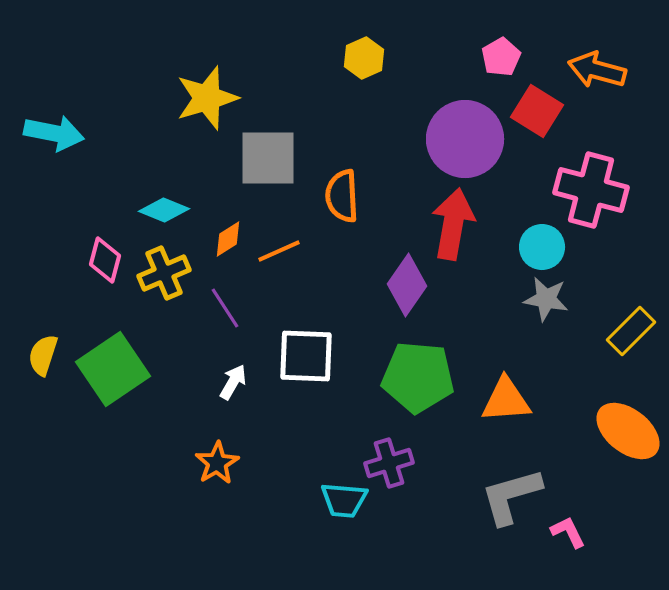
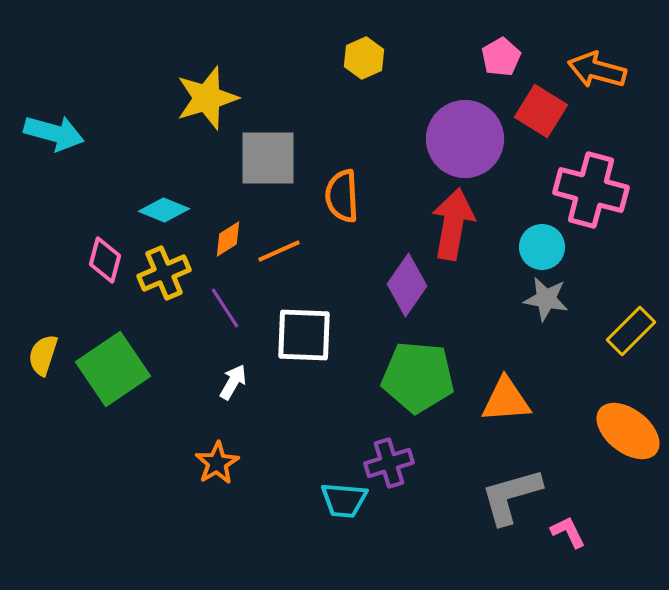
red square: moved 4 px right
cyan arrow: rotated 4 degrees clockwise
white square: moved 2 px left, 21 px up
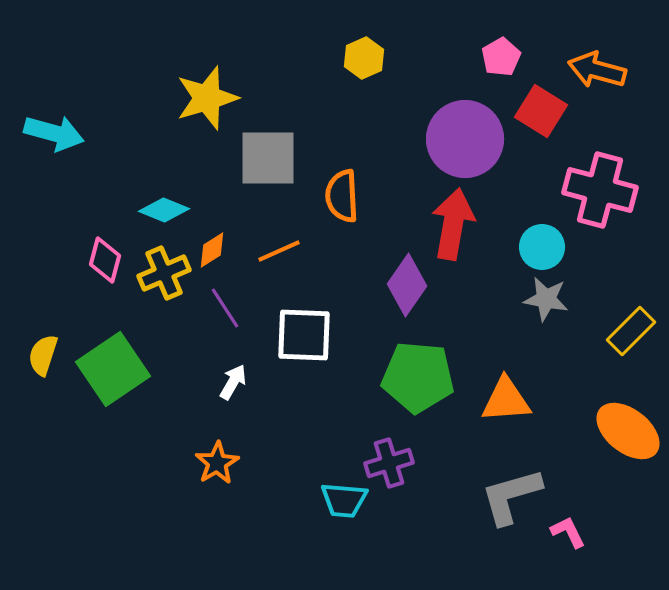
pink cross: moved 9 px right
orange diamond: moved 16 px left, 11 px down
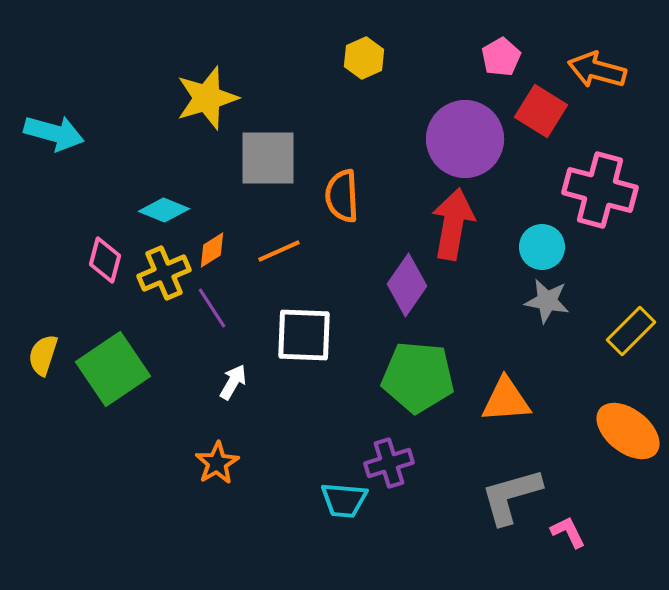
gray star: moved 1 px right, 2 px down
purple line: moved 13 px left
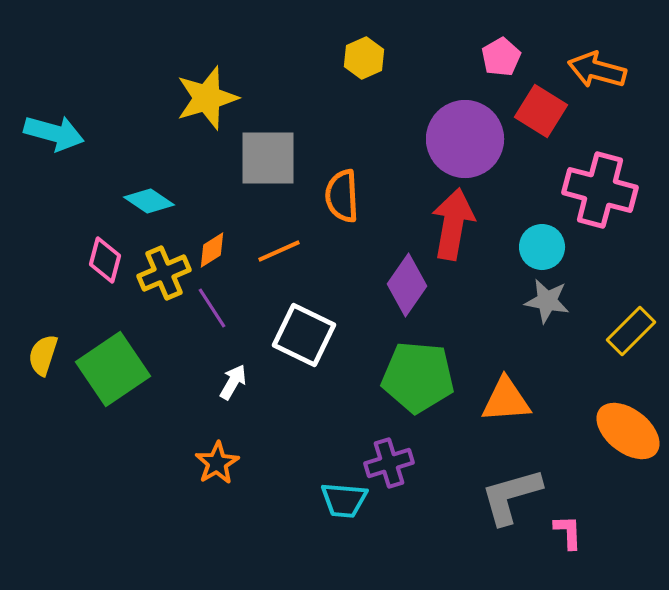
cyan diamond: moved 15 px left, 9 px up; rotated 12 degrees clockwise
white square: rotated 24 degrees clockwise
pink L-shape: rotated 24 degrees clockwise
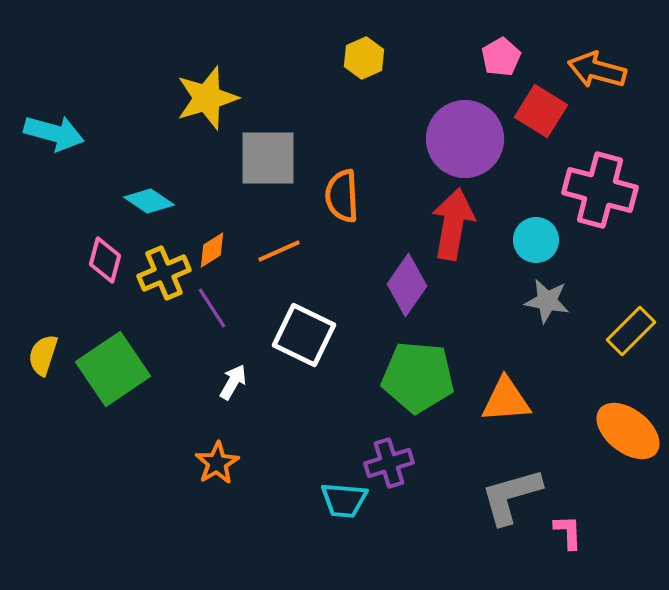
cyan circle: moved 6 px left, 7 px up
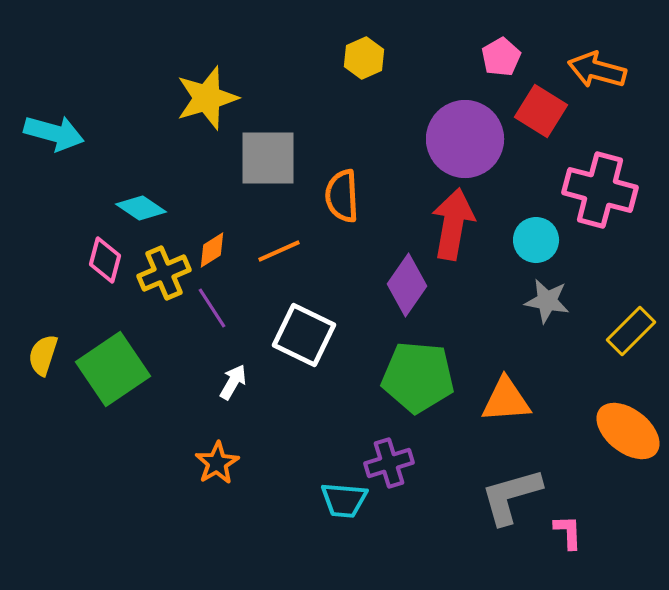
cyan diamond: moved 8 px left, 7 px down
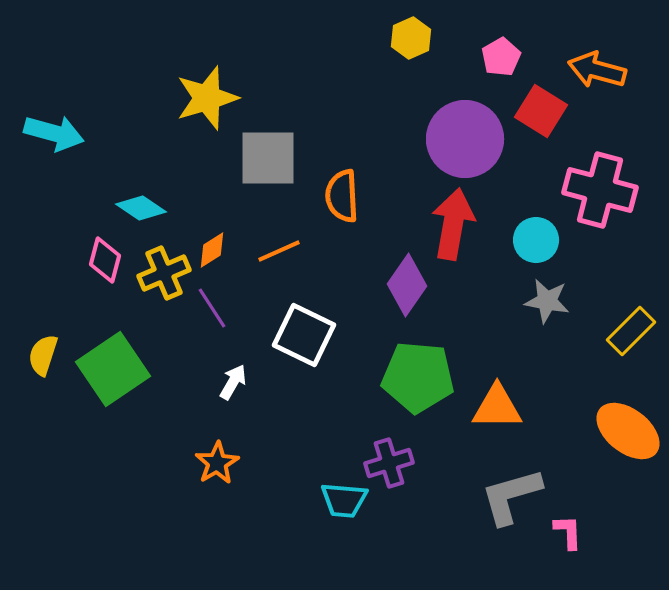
yellow hexagon: moved 47 px right, 20 px up
orange triangle: moved 9 px left, 7 px down; rotated 4 degrees clockwise
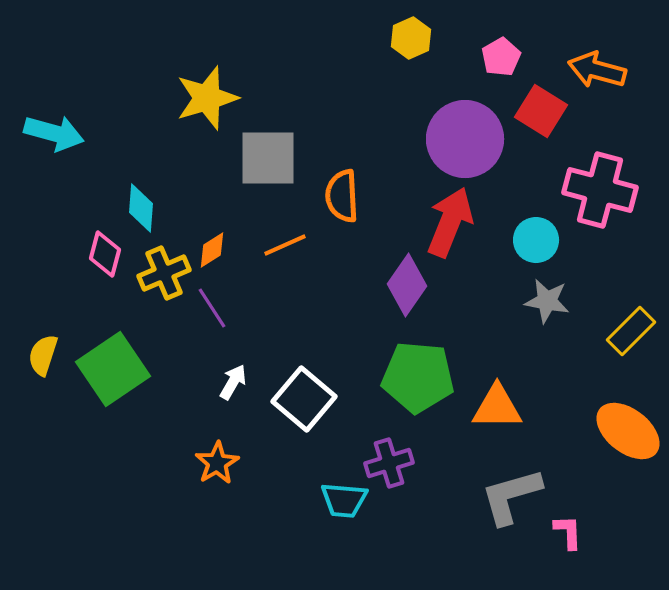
cyan diamond: rotated 60 degrees clockwise
red arrow: moved 3 px left, 2 px up; rotated 12 degrees clockwise
orange line: moved 6 px right, 6 px up
pink diamond: moved 6 px up
white square: moved 64 px down; rotated 14 degrees clockwise
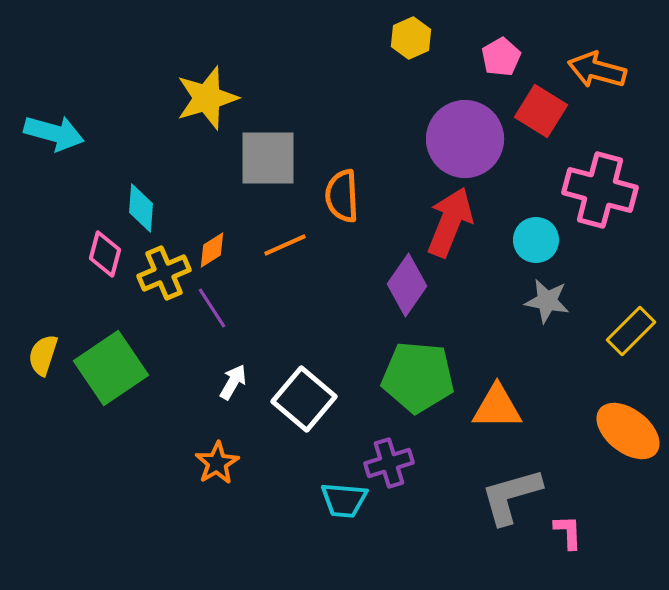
green square: moved 2 px left, 1 px up
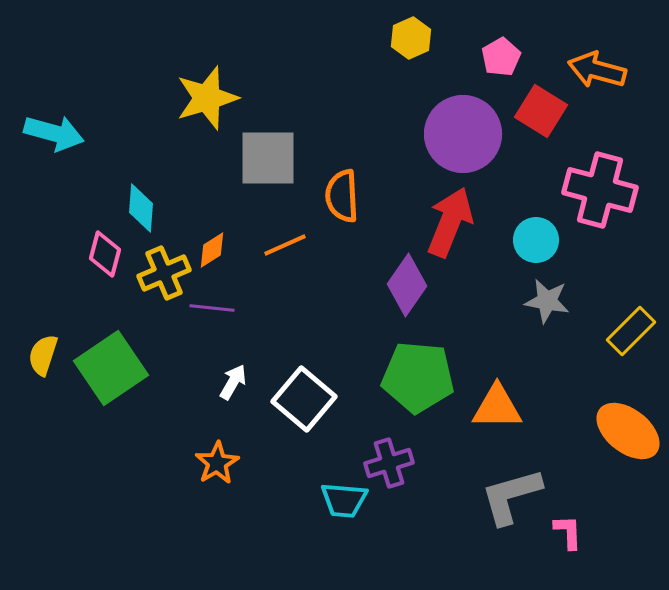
purple circle: moved 2 px left, 5 px up
purple line: rotated 51 degrees counterclockwise
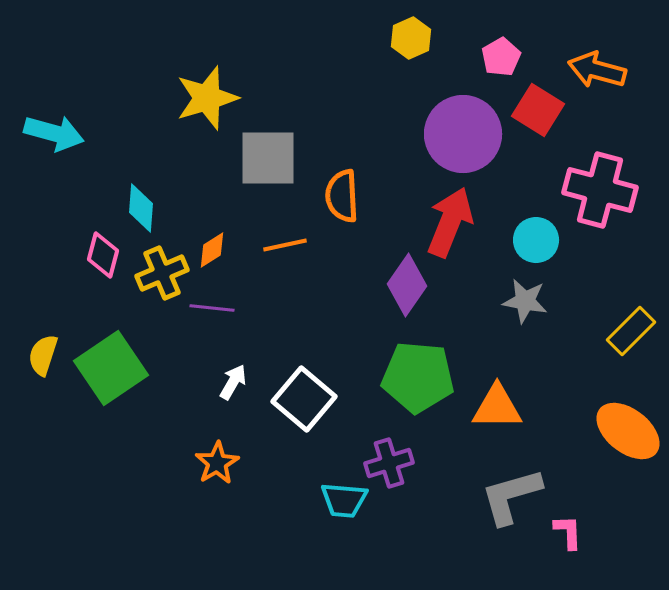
red square: moved 3 px left, 1 px up
orange line: rotated 12 degrees clockwise
pink diamond: moved 2 px left, 1 px down
yellow cross: moved 2 px left
gray star: moved 22 px left
